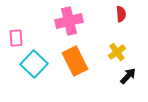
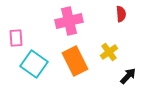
yellow cross: moved 8 px left
cyan square: rotated 8 degrees counterclockwise
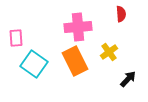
pink cross: moved 9 px right, 6 px down; rotated 8 degrees clockwise
black arrow: moved 3 px down
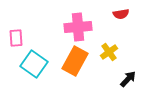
red semicircle: rotated 84 degrees clockwise
orange rectangle: rotated 56 degrees clockwise
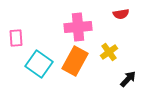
cyan square: moved 5 px right
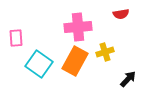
yellow cross: moved 4 px left; rotated 18 degrees clockwise
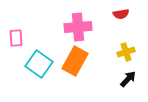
yellow cross: moved 21 px right
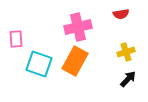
pink cross: rotated 8 degrees counterclockwise
pink rectangle: moved 1 px down
cyan square: rotated 16 degrees counterclockwise
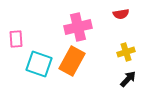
orange rectangle: moved 3 px left
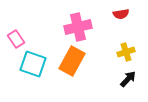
pink rectangle: rotated 30 degrees counterclockwise
cyan square: moved 6 px left
